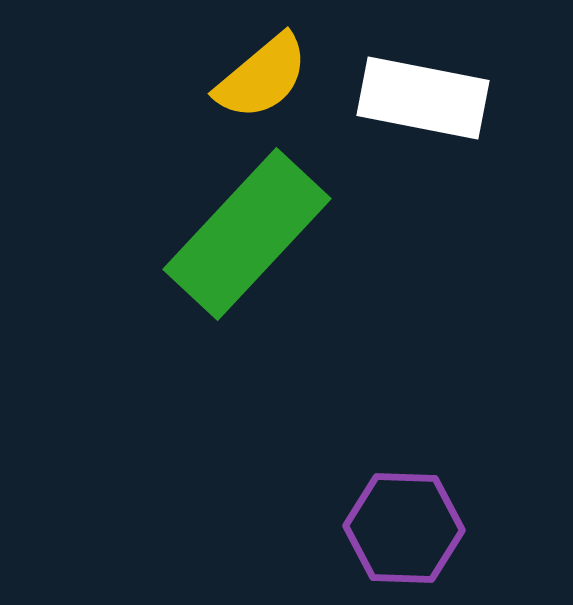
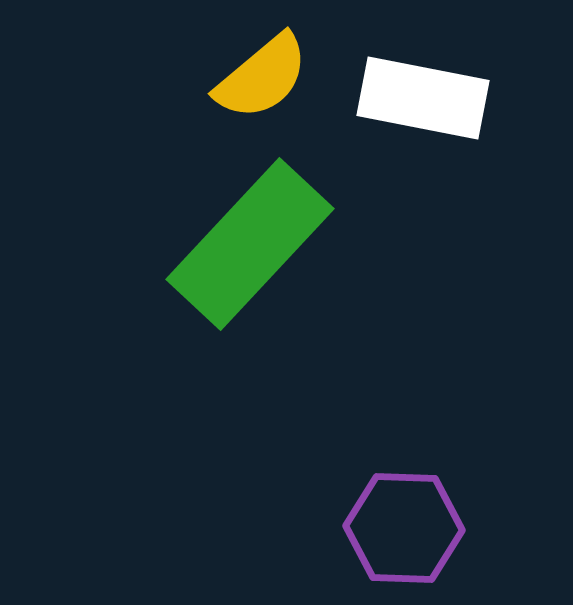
green rectangle: moved 3 px right, 10 px down
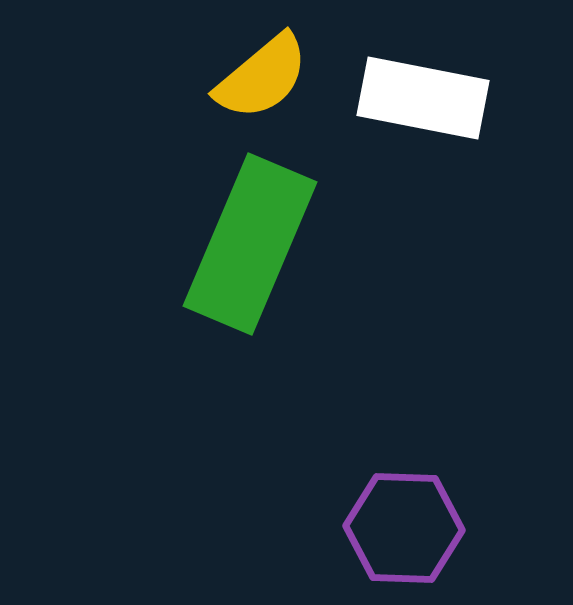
green rectangle: rotated 20 degrees counterclockwise
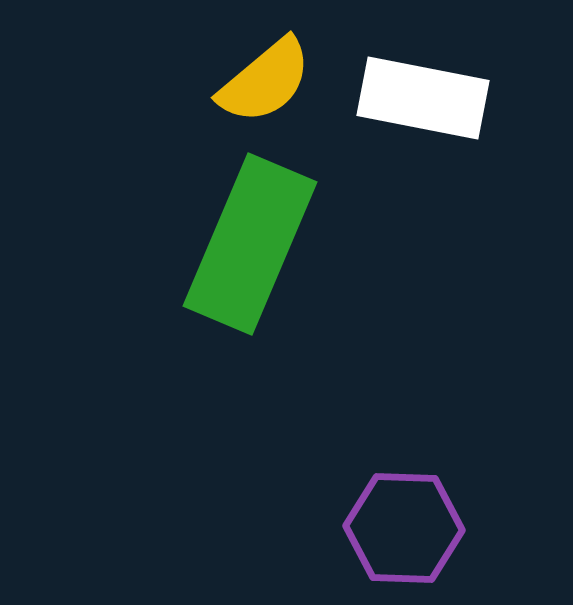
yellow semicircle: moved 3 px right, 4 px down
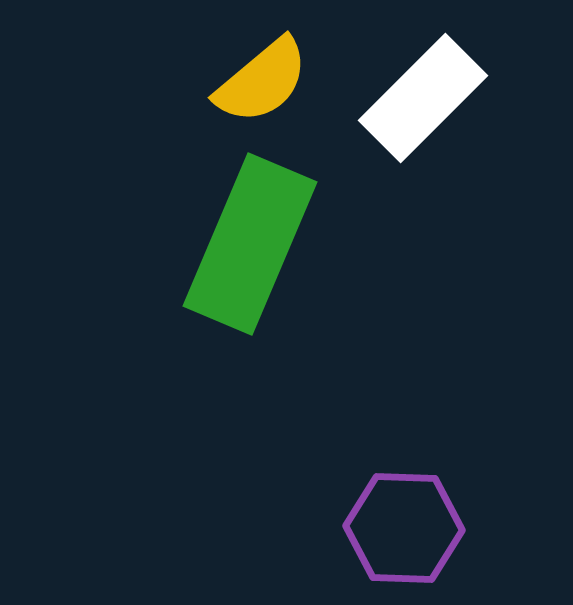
yellow semicircle: moved 3 px left
white rectangle: rotated 56 degrees counterclockwise
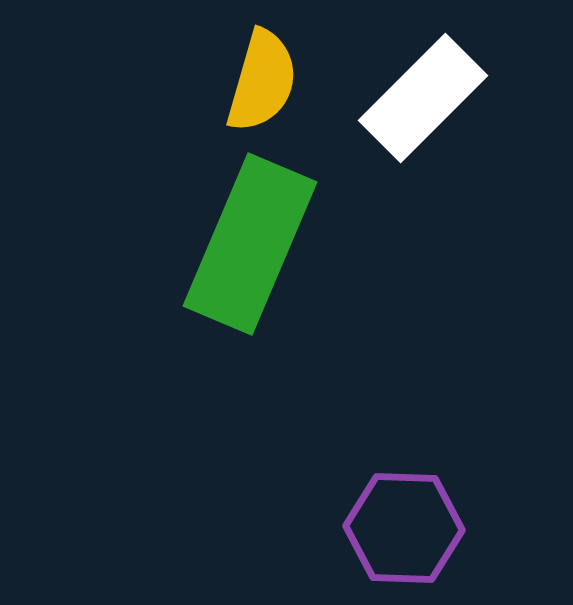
yellow semicircle: rotated 34 degrees counterclockwise
